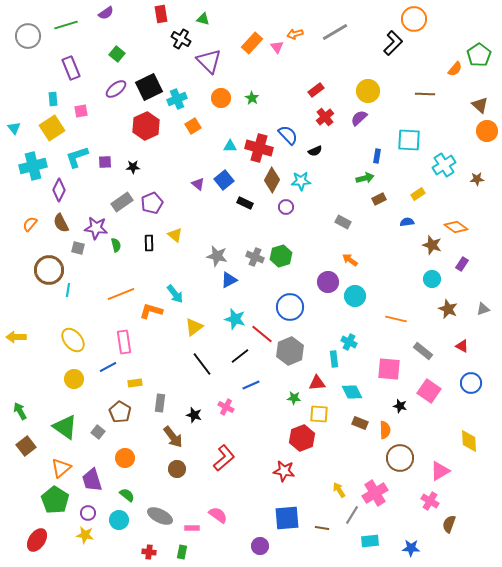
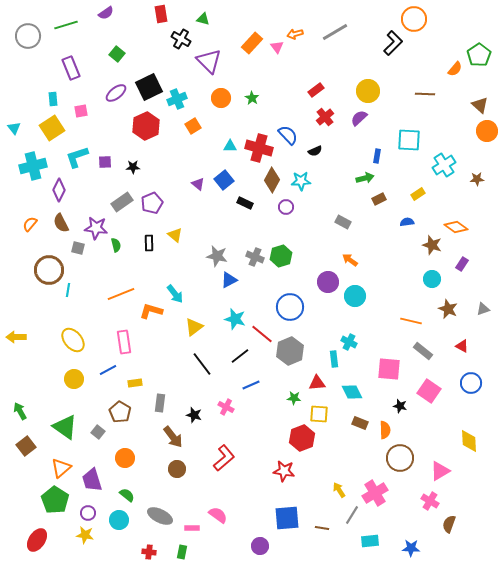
purple ellipse at (116, 89): moved 4 px down
orange line at (396, 319): moved 15 px right, 2 px down
blue line at (108, 367): moved 3 px down
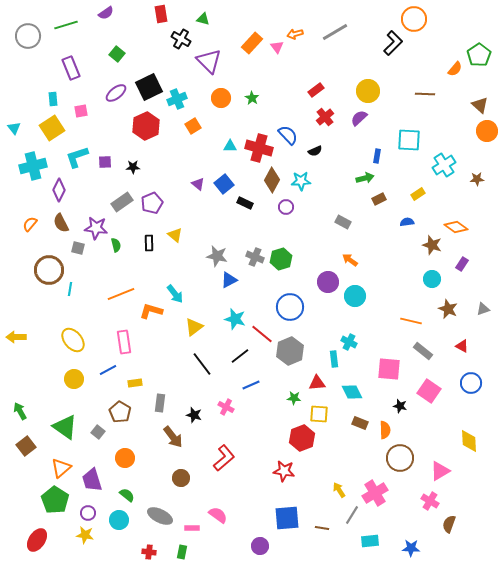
blue square at (224, 180): moved 4 px down
green hexagon at (281, 256): moved 3 px down
cyan line at (68, 290): moved 2 px right, 1 px up
brown circle at (177, 469): moved 4 px right, 9 px down
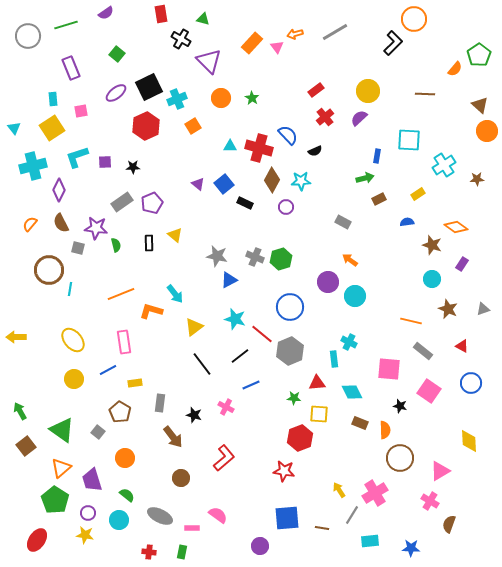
green triangle at (65, 427): moved 3 px left, 3 px down
red hexagon at (302, 438): moved 2 px left
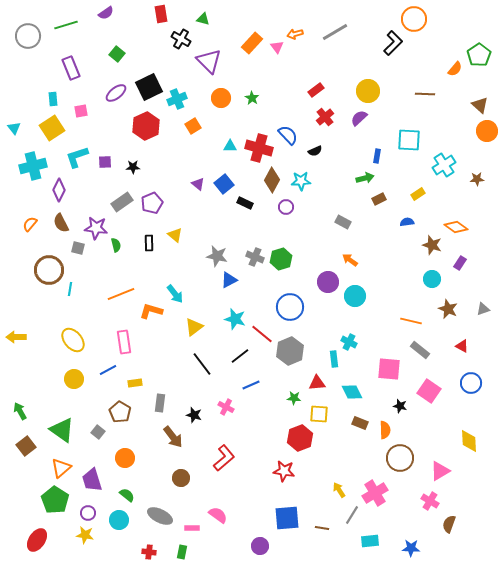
purple rectangle at (462, 264): moved 2 px left, 1 px up
gray rectangle at (423, 351): moved 3 px left, 1 px up
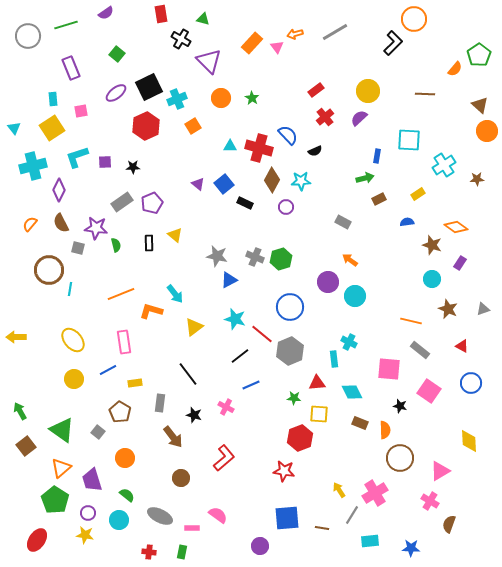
black line at (202, 364): moved 14 px left, 10 px down
